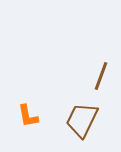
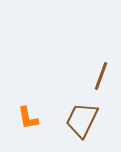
orange L-shape: moved 2 px down
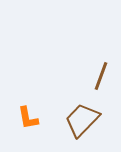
brown trapezoid: rotated 18 degrees clockwise
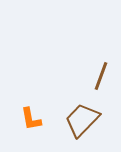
orange L-shape: moved 3 px right, 1 px down
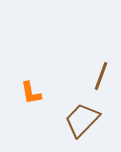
orange L-shape: moved 26 px up
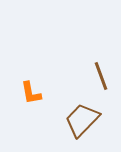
brown line: rotated 40 degrees counterclockwise
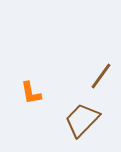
brown line: rotated 56 degrees clockwise
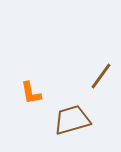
brown trapezoid: moved 10 px left; rotated 30 degrees clockwise
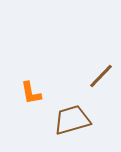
brown line: rotated 8 degrees clockwise
